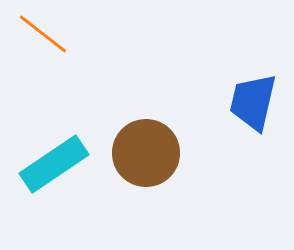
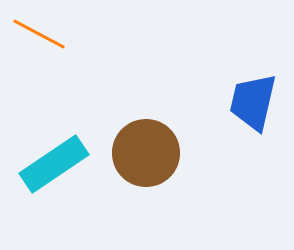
orange line: moved 4 px left; rotated 10 degrees counterclockwise
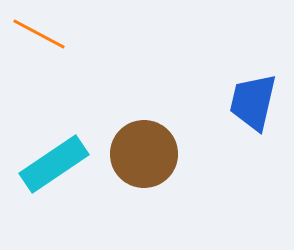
brown circle: moved 2 px left, 1 px down
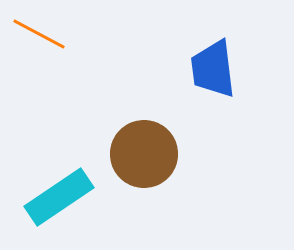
blue trapezoid: moved 40 px left, 33 px up; rotated 20 degrees counterclockwise
cyan rectangle: moved 5 px right, 33 px down
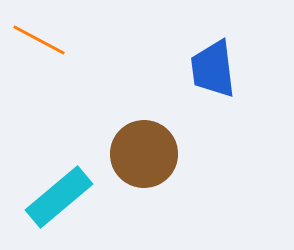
orange line: moved 6 px down
cyan rectangle: rotated 6 degrees counterclockwise
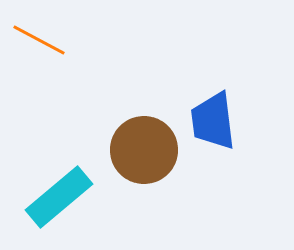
blue trapezoid: moved 52 px down
brown circle: moved 4 px up
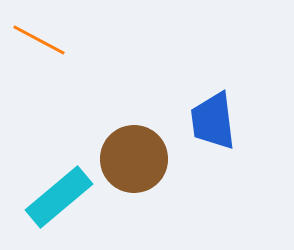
brown circle: moved 10 px left, 9 px down
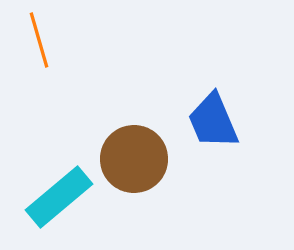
orange line: rotated 46 degrees clockwise
blue trapezoid: rotated 16 degrees counterclockwise
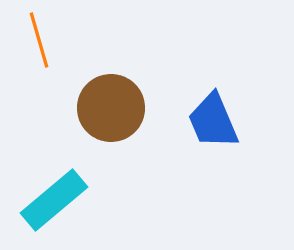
brown circle: moved 23 px left, 51 px up
cyan rectangle: moved 5 px left, 3 px down
